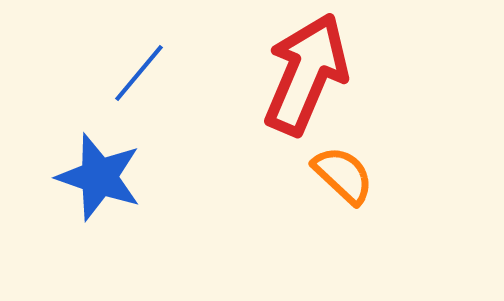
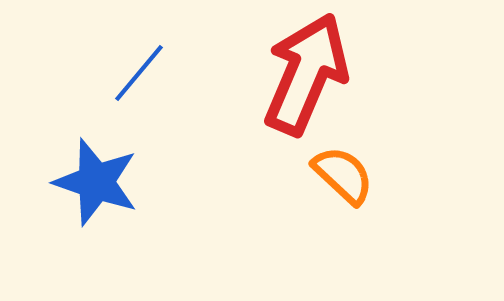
blue star: moved 3 px left, 5 px down
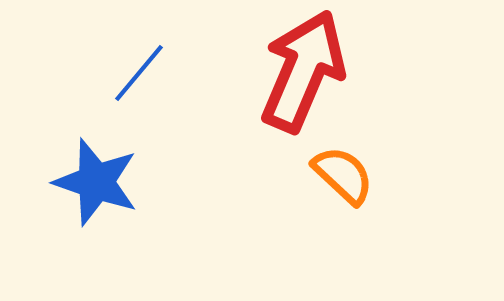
red arrow: moved 3 px left, 3 px up
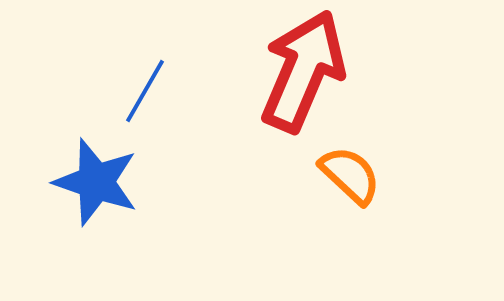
blue line: moved 6 px right, 18 px down; rotated 10 degrees counterclockwise
orange semicircle: moved 7 px right
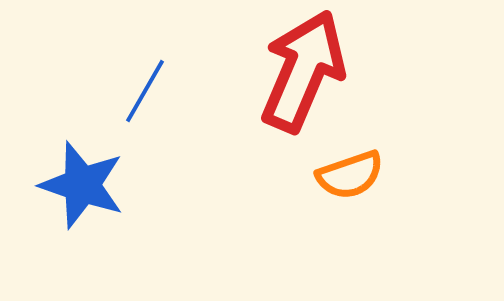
orange semicircle: rotated 118 degrees clockwise
blue star: moved 14 px left, 3 px down
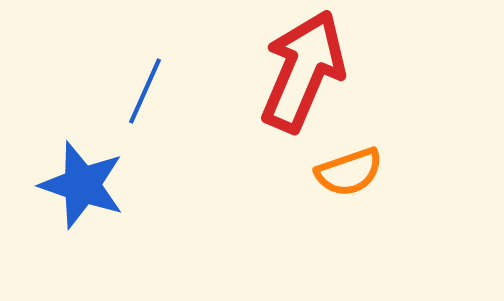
blue line: rotated 6 degrees counterclockwise
orange semicircle: moved 1 px left, 3 px up
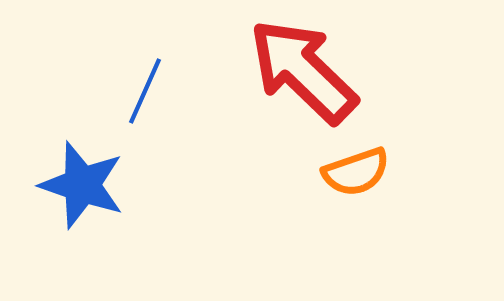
red arrow: rotated 69 degrees counterclockwise
orange semicircle: moved 7 px right
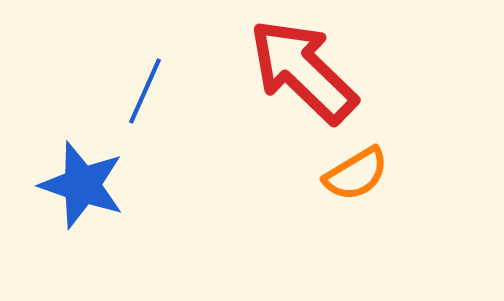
orange semicircle: moved 2 px down; rotated 12 degrees counterclockwise
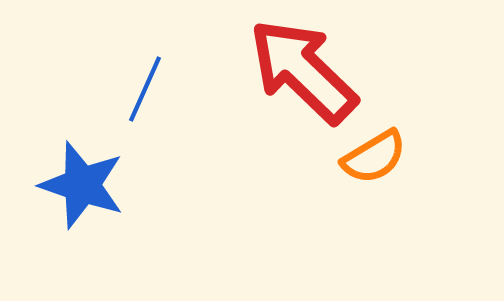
blue line: moved 2 px up
orange semicircle: moved 18 px right, 17 px up
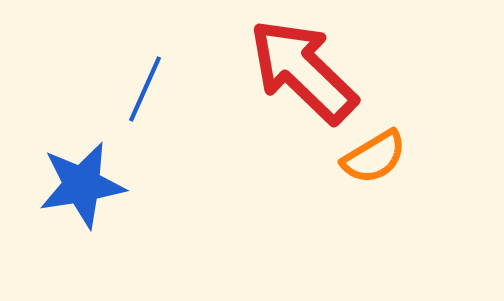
blue star: rotated 28 degrees counterclockwise
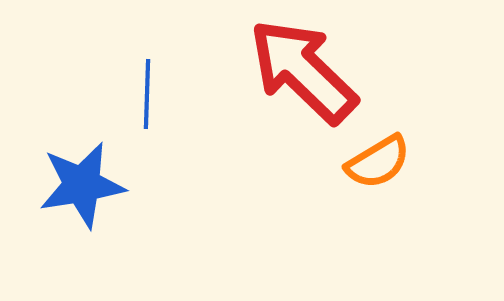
blue line: moved 2 px right, 5 px down; rotated 22 degrees counterclockwise
orange semicircle: moved 4 px right, 5 px down
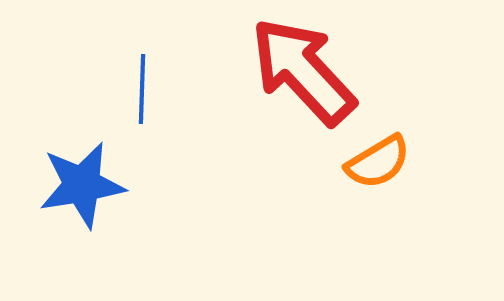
red arrow: rotated 3 degrees clockwise
blue line: moved 5 px left, 5 px up
